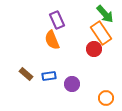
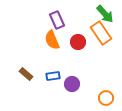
red circle: moved 16 px left, 7 px up
blue rectangle: moved 4 px right
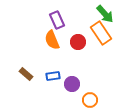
orange circle: moved 16 px left, 2 px down
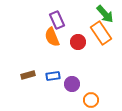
orange semicircle: moved 3 px up
brown rectangle: moved 2 px right, 1 px down; rotated 56 degrees counterclockwise
orange circle: moved 1 px right
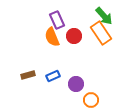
green arrow: moved 1 px left, 2 px down
red circle: moved 4 px left, 6 px up
blue rectangle: rotated 16 degrees counterclockwise
purple circle: moved 4 px right
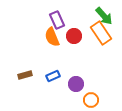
brown rectangle: moved 3 px left
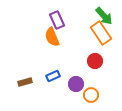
red circle: moved 21 px right, 25 px down
brown rectangle: moved 7 px down
orange circle: moved 5 px up
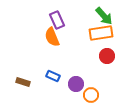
orange rectangle: rotated 65 degrees counterclockwise
red circle: moved 12 px right, 5 px up
blue rectangle: rotated 48 degrees clockwise
brown rectangle: moved 2 px left; rotated 32 degrees clockwise
